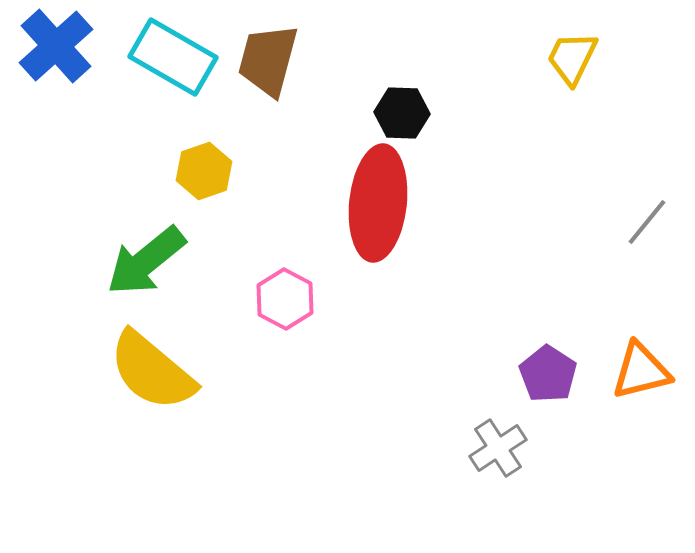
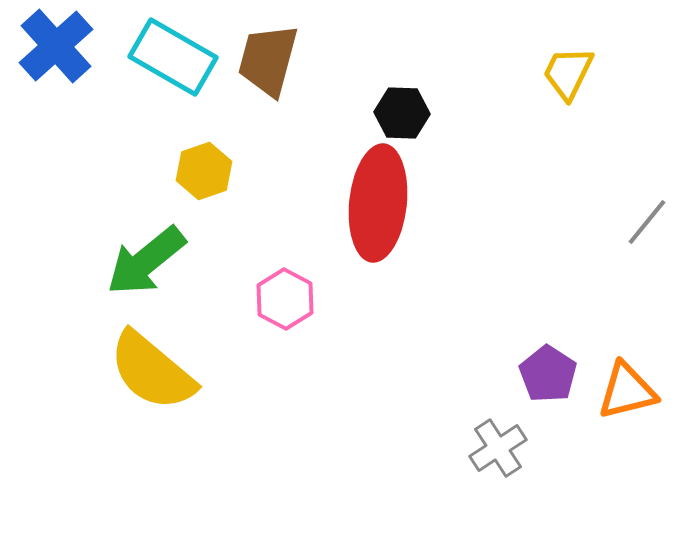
yellow trapezoid: moved 4 px left, 15 px down
orange triangle: moved 14 px left, 20 px down
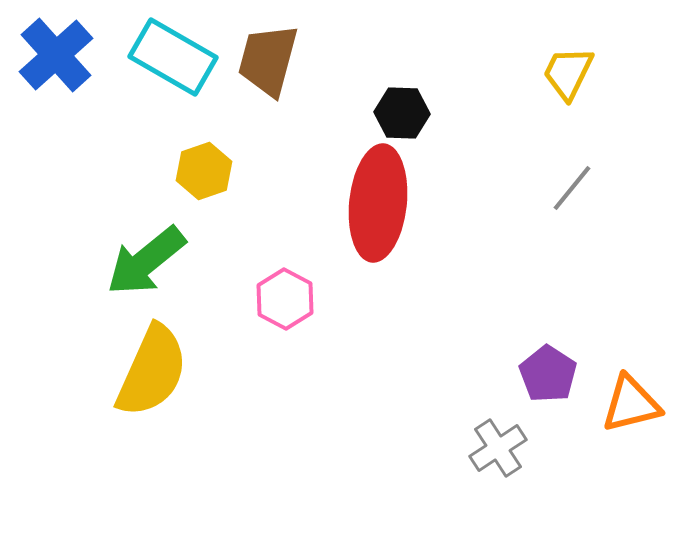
blue cross: moved 9 px down
gray line: moved 75 px left, 34 px up
yellow semicircle: rotated 106 degrees counterclockwise
orange triangle: moved 4 px right, 13 px down
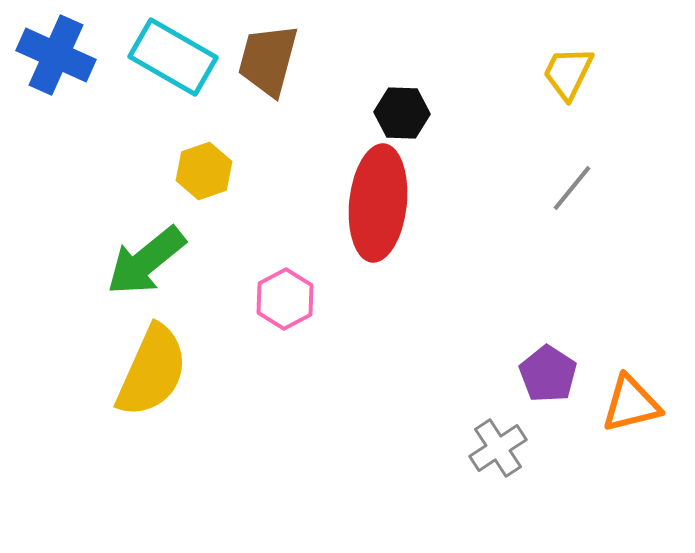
blue cross: rotated 24 degrees counterclockwise
pink hexagon: rotated 4 degrees clockwise
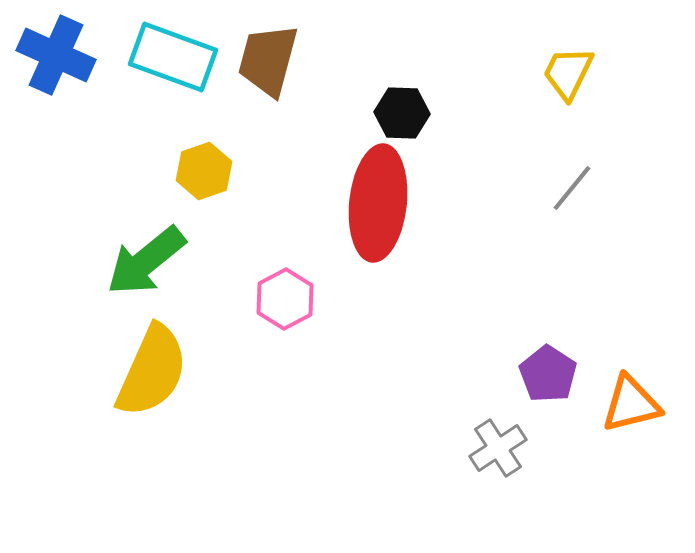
cyan rectangle: rotated 10 degrees counterclockwise
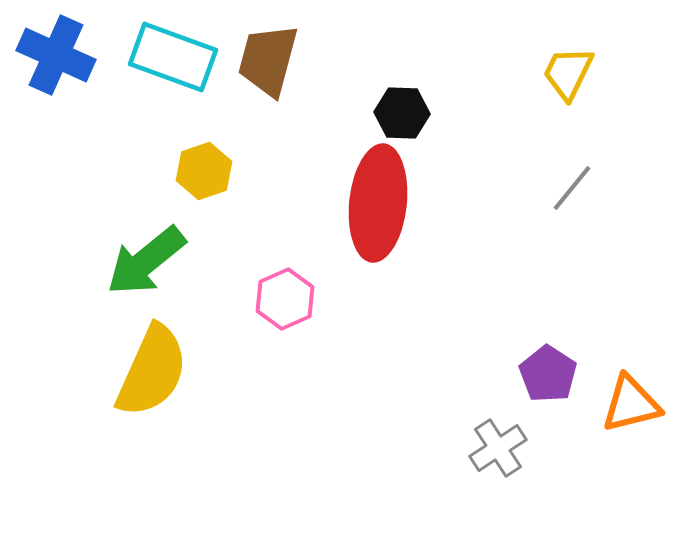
pink hexagon: rotated 4 degrees clockwise
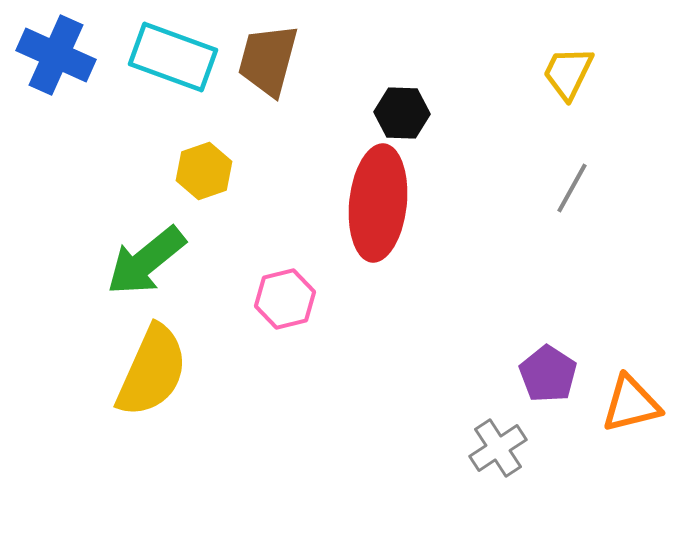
gray line: rotated 10 degrees counterclockwise
pink hexagon: rotated 10 degrees clockwise
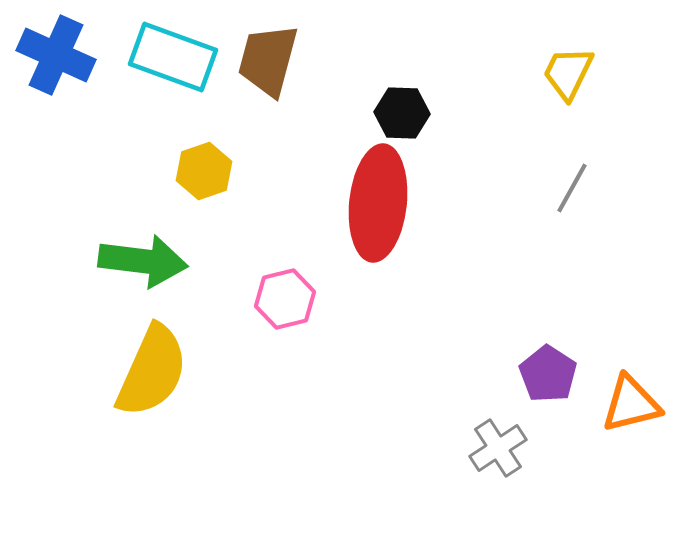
green arrow: moved 3 px left; rotated 134 degrees counterclockwise
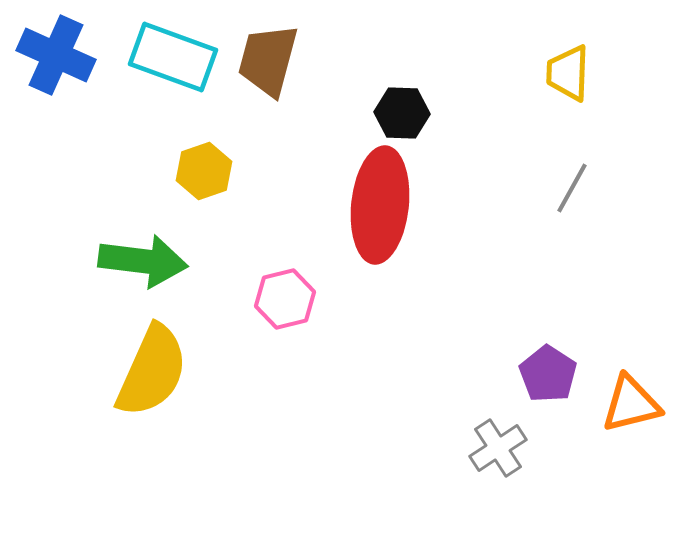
yellow trapezoid: rotated 24 degrees counterclockwise
red ellipse: moved 2 px right, 2 px down
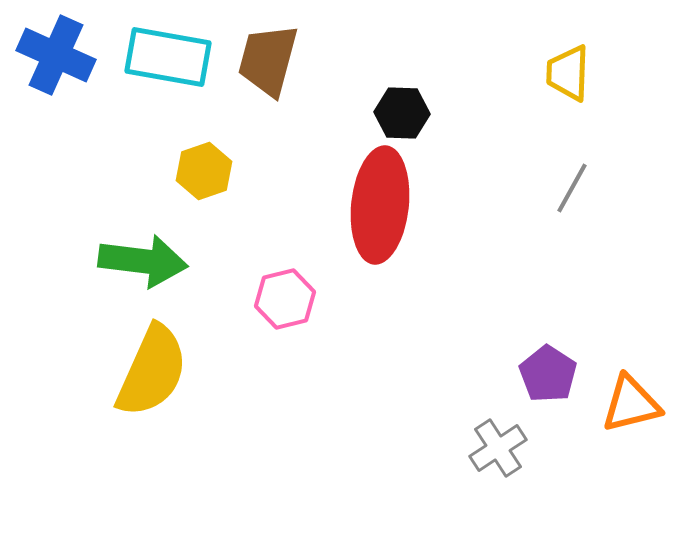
cyan rectangle: moved 5 px left; rotated 10 degrees counterclockwise
